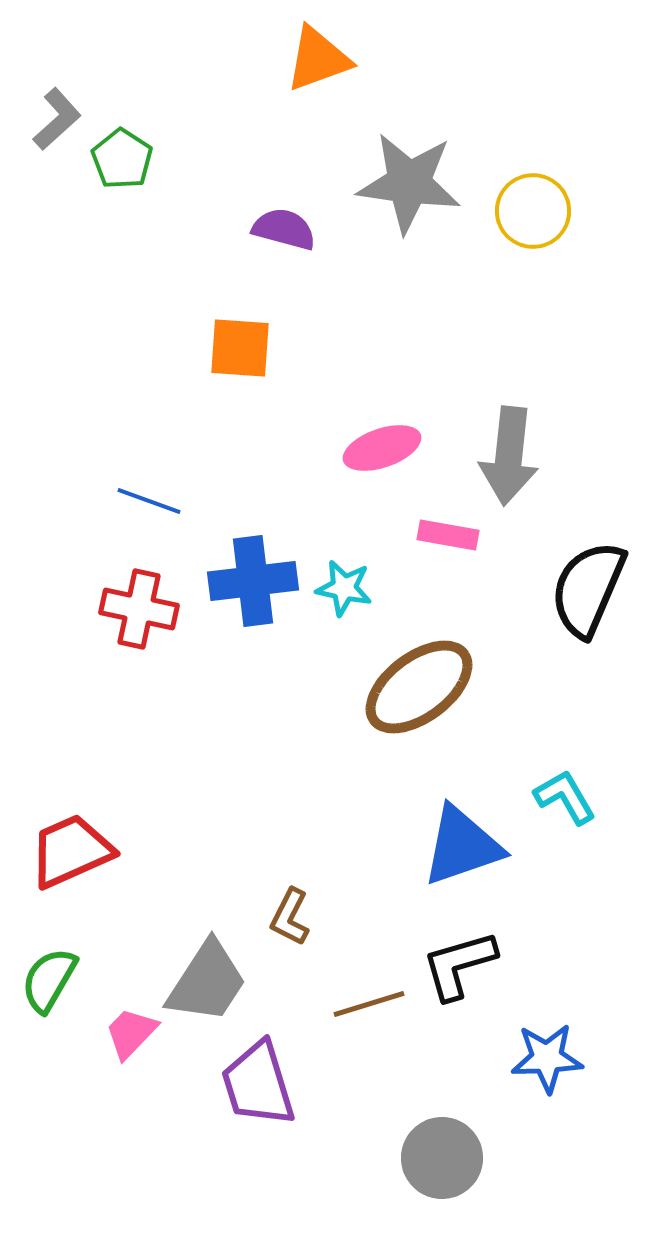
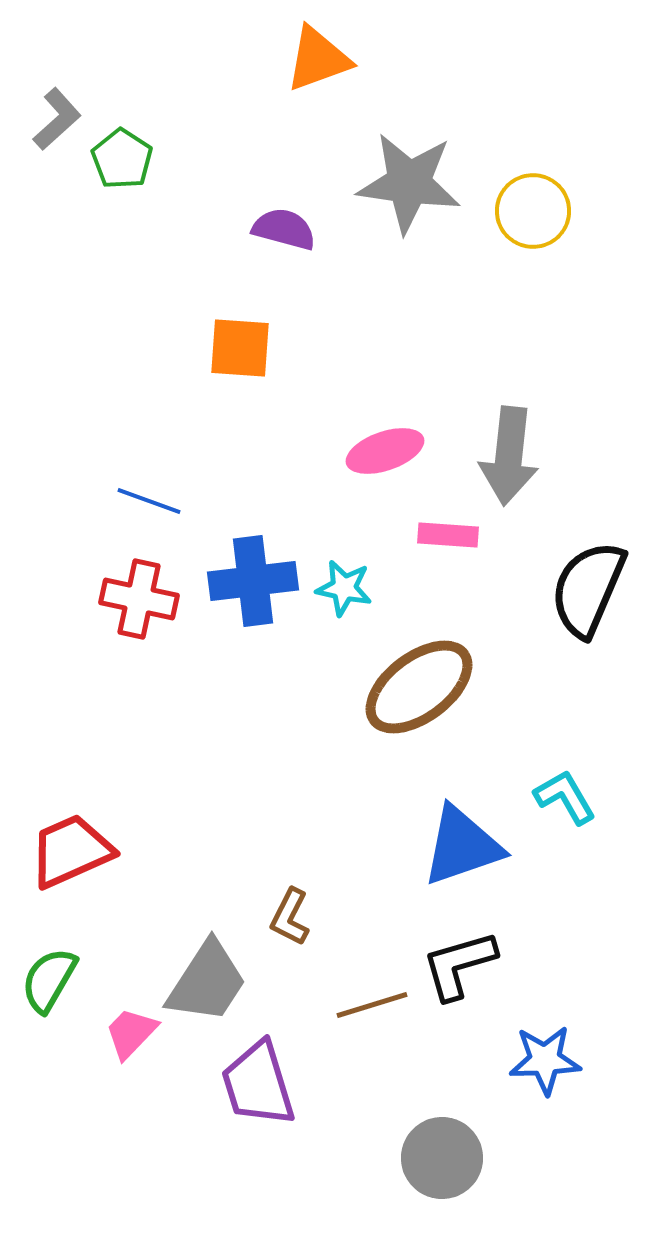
pink ellipse: moved 3 px right, 3 px down
pink rectangle: rotated 6 degrees counterclockwise
red cross: moved 10 px up
brown line: moved 3 px right, 1 px down
blue star: moved 2 px left, 2 px down
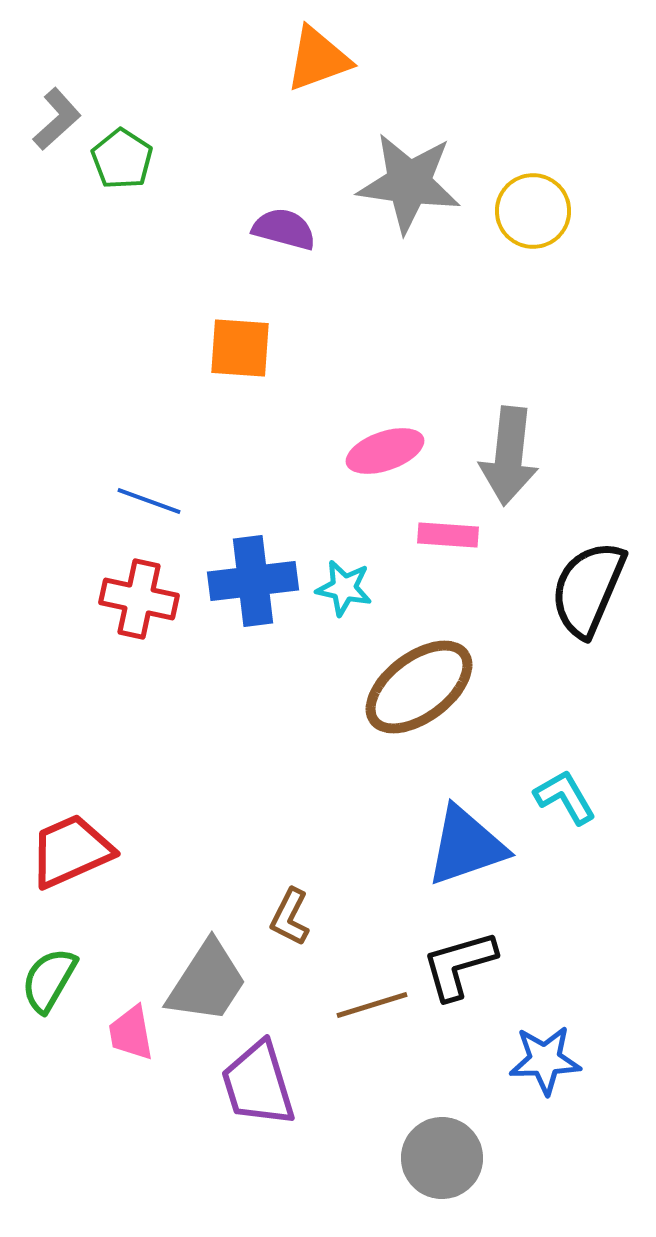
blue triangle: moved 4 px right
pink trapezoid: rotated 54 degrees counterclockwise
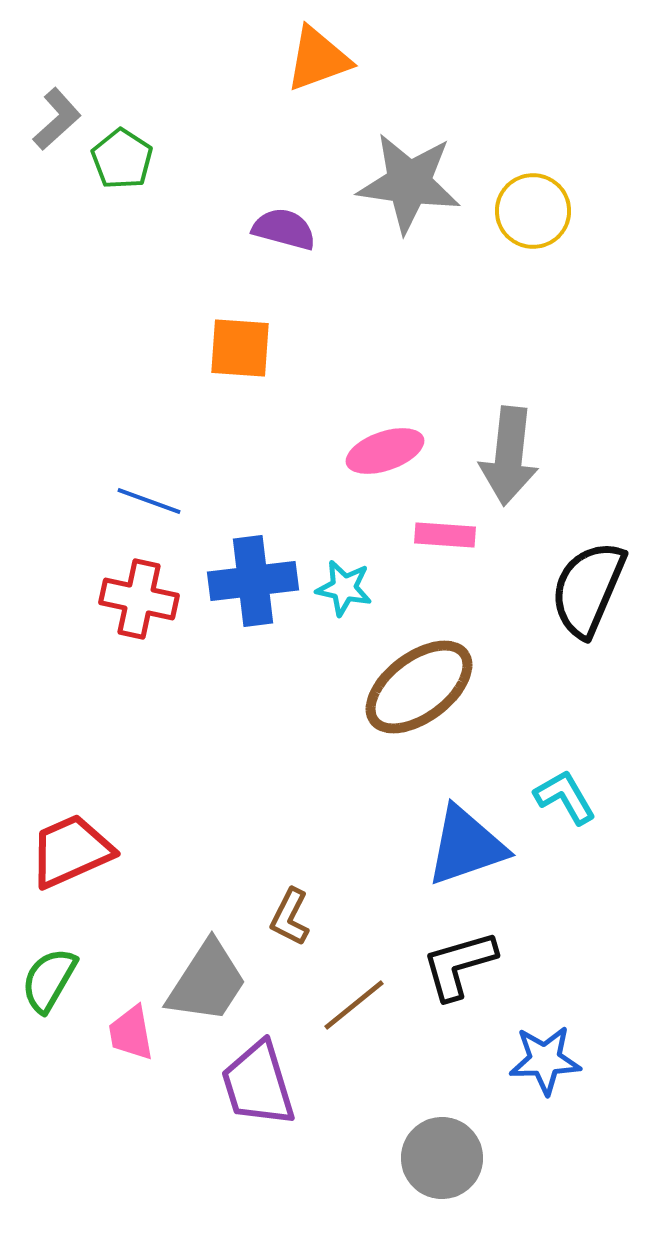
pink rectangle: moved 3 px left
brown line: moved 18 px left; rotated 22 degrees counterclockwise
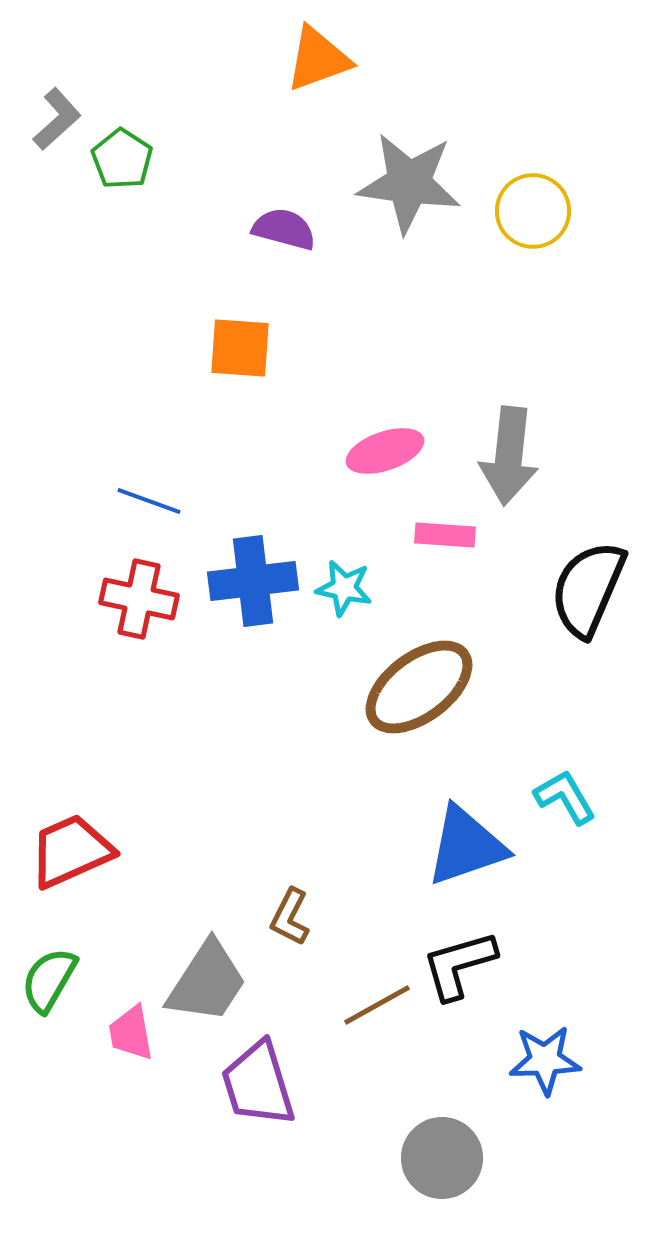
brown line: moved 23 px right; rotated 10 degrees clockwise
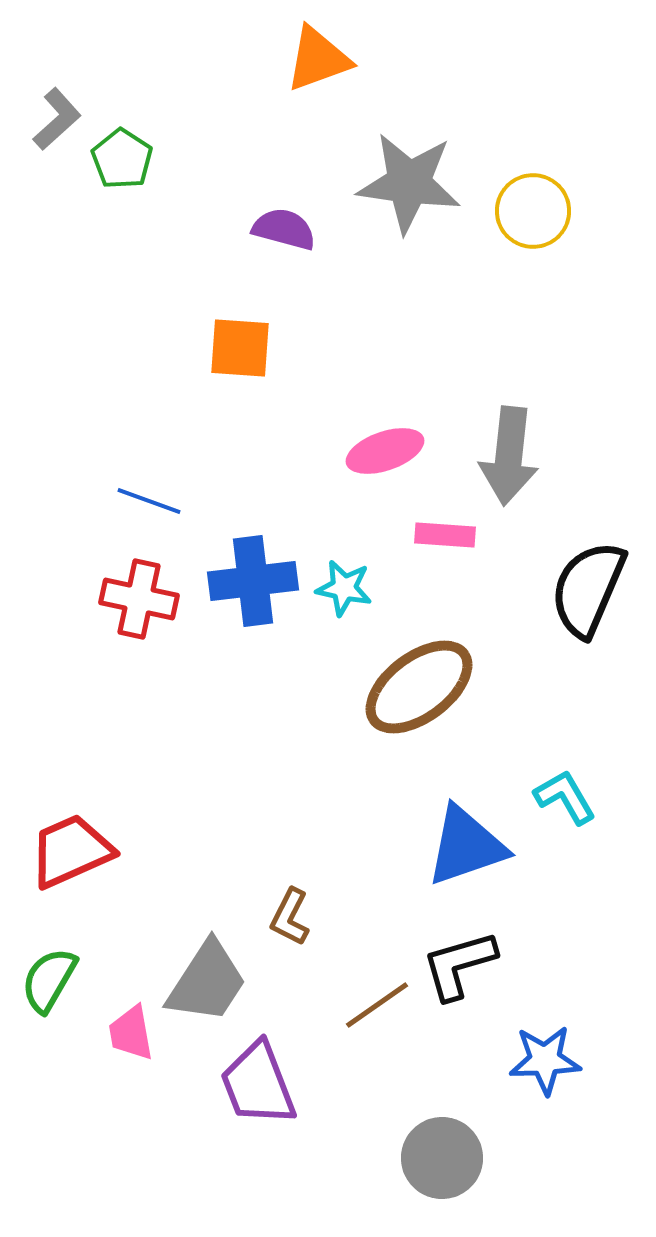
brown line: rotated 6 degrees counterclockwise
purple trapezoid: rotated 4 degrees counterclockwise
